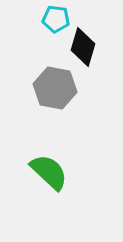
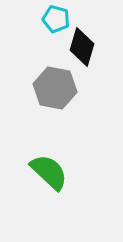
cyan pentagon: rotated 8 degrees clockwise
black diamond: moved 1 px left
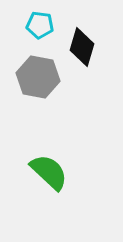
cyan pentagon: moved 16 px left, 6 px down; rotated 8 degrees counterclockwise
gray hexagon: moved 17 px left, 11 px up
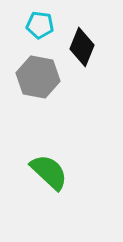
black diamond: rotated 6 degrees clockwise
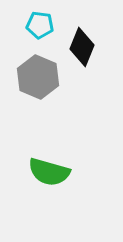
gray hexagon: rotated 12 degrees clockwise
green semicircle: rotated 153 degrees clockwise
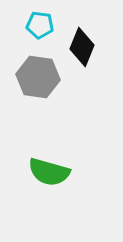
gray hexagon: rotated 15 degrees counterclockwise
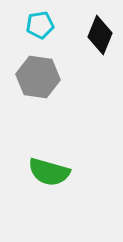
cyan pentagon: rotated 16 degrees counterclockwise
black diamond: moved 18 px right, 12 px up
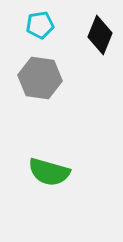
gray hexagon: moved 2 px right, 1 px down
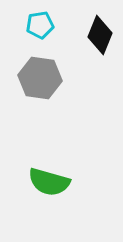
green semicircle: moved 10 px down
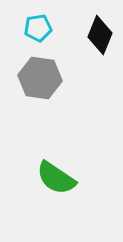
cyan pentagon: moved 2 px left, 3 px down
green semicircle: moved 7 px right, 4 px up; rotated 18 degrees clockwise
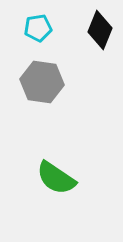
black diamond: moved 5 px up
gray hexagon: moved 2 px right, 4 px down
